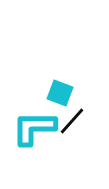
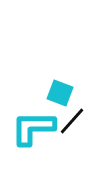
cyan L-shape: moved 1 px left
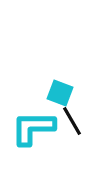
black line: rotated 72 degrees counterclockwise
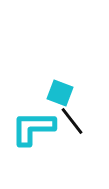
black line: rotated 8 degrees counterclockwise
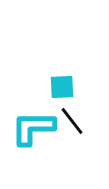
cyan square: moved 2 px right, 6 px up; rotated 24 degrees counterclockwise
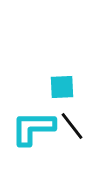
black line: moved 5 px down
